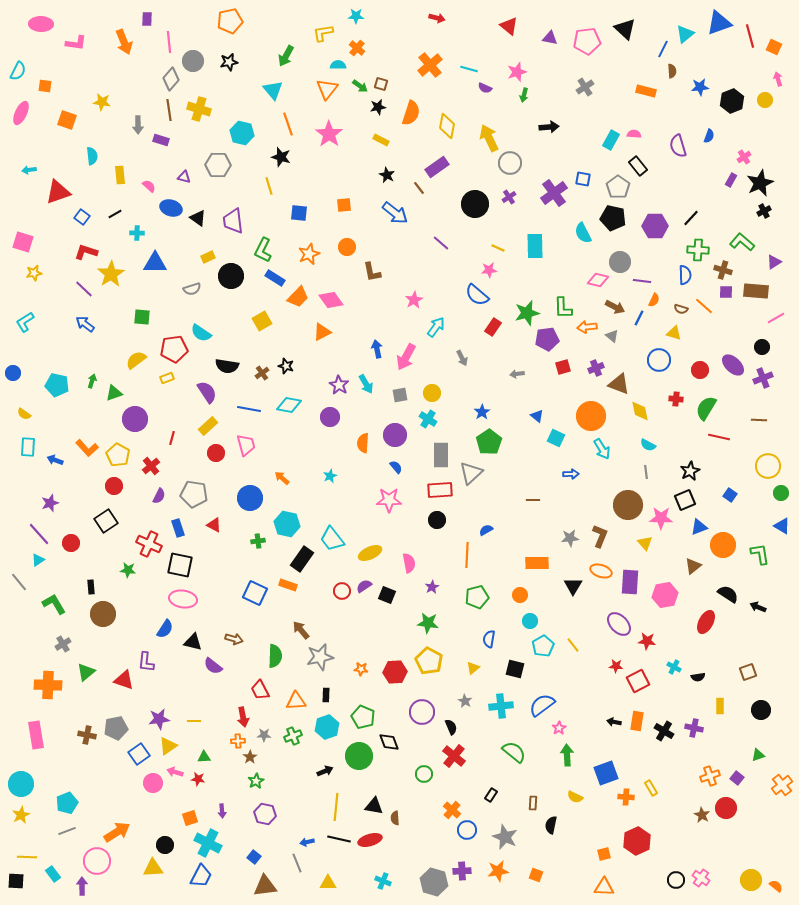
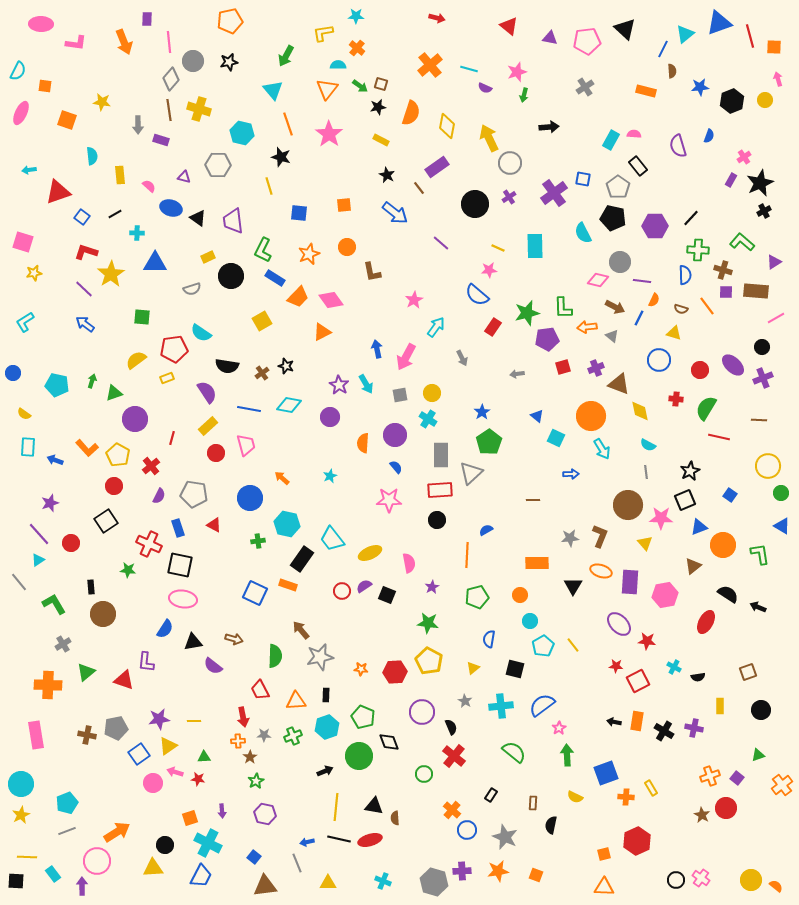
orange square at (774, 47): rotated 21 degrees counterclockwise
orange line at (704, 306): moved 3 px right; rotated 12 degrees clockwise
black triangle at (193, 642): rotated 24 degrees counterclockwise
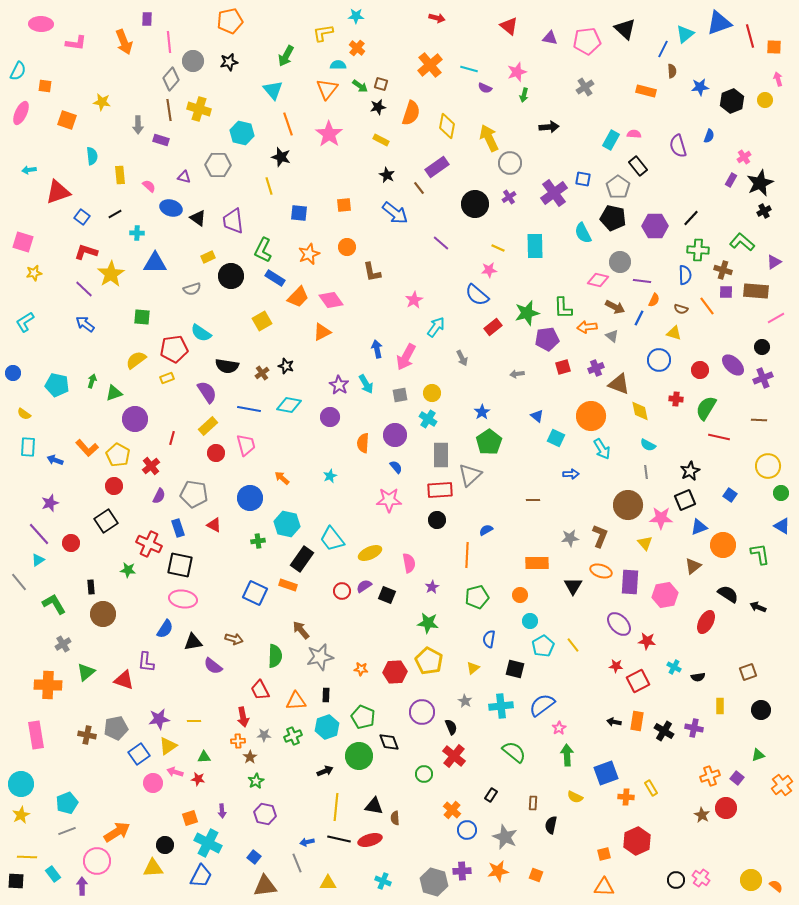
red rectangle at (493, 327): rotated 18 degrees clockwise
gray triangle at (471, 473): moved 1 px left, 2 px down
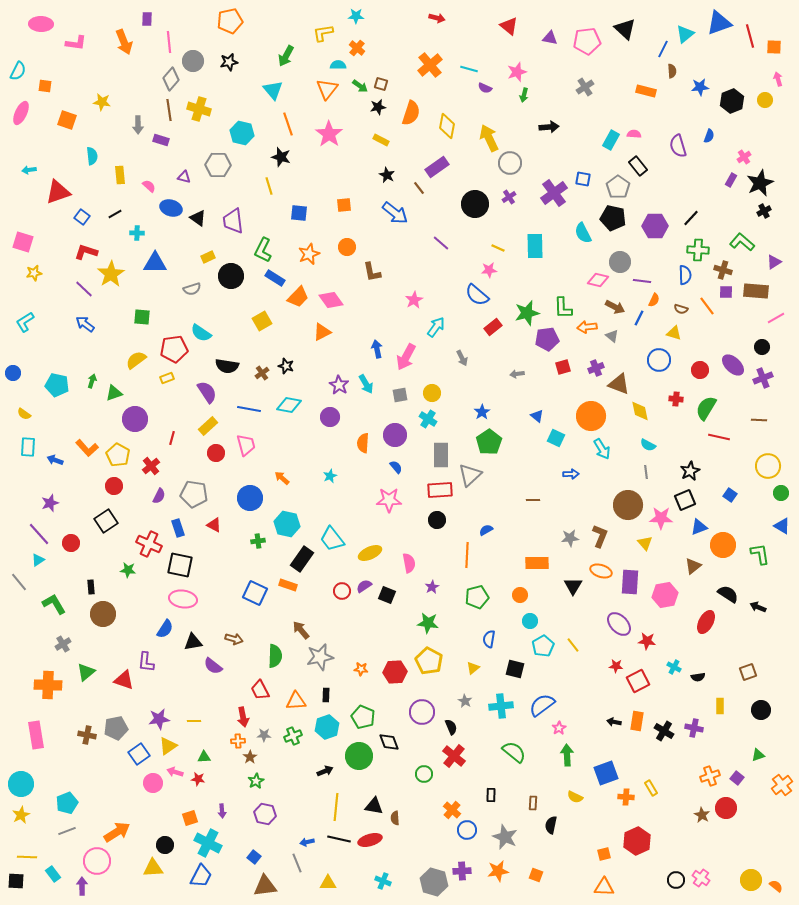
black rectangle at (491, 795): rotated 32 degrees counterclockwise
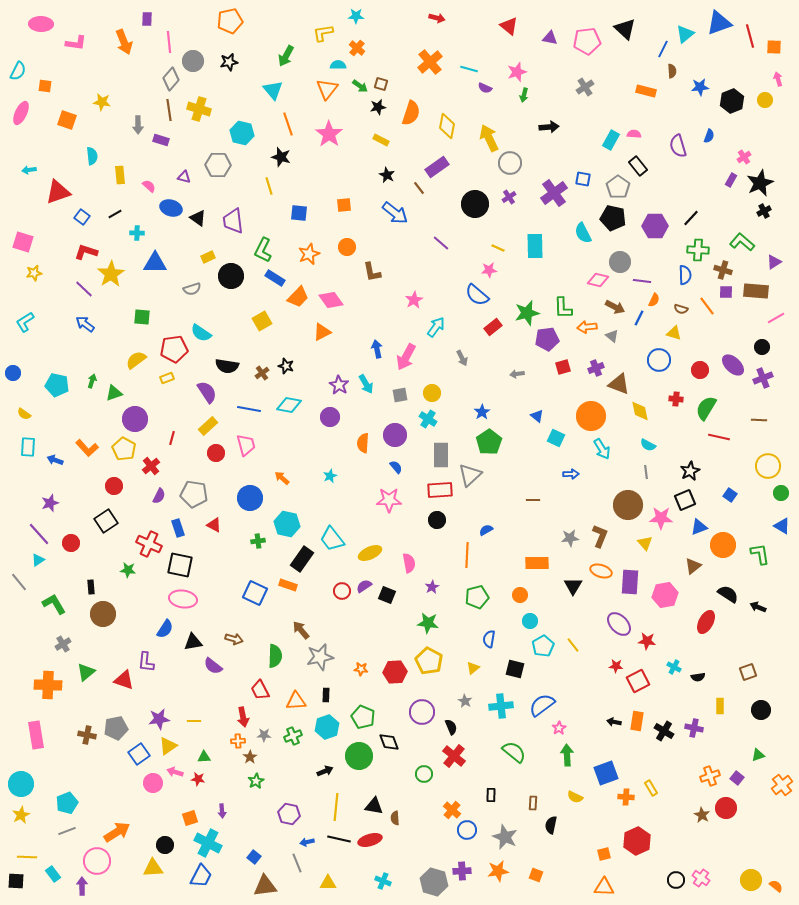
orange cross at (430, 65): moved 3 px up
yellow pentagon at (118, 455): moved 6 px right, 6 px up
purple hexagon at (265, 814): moved 24 px right
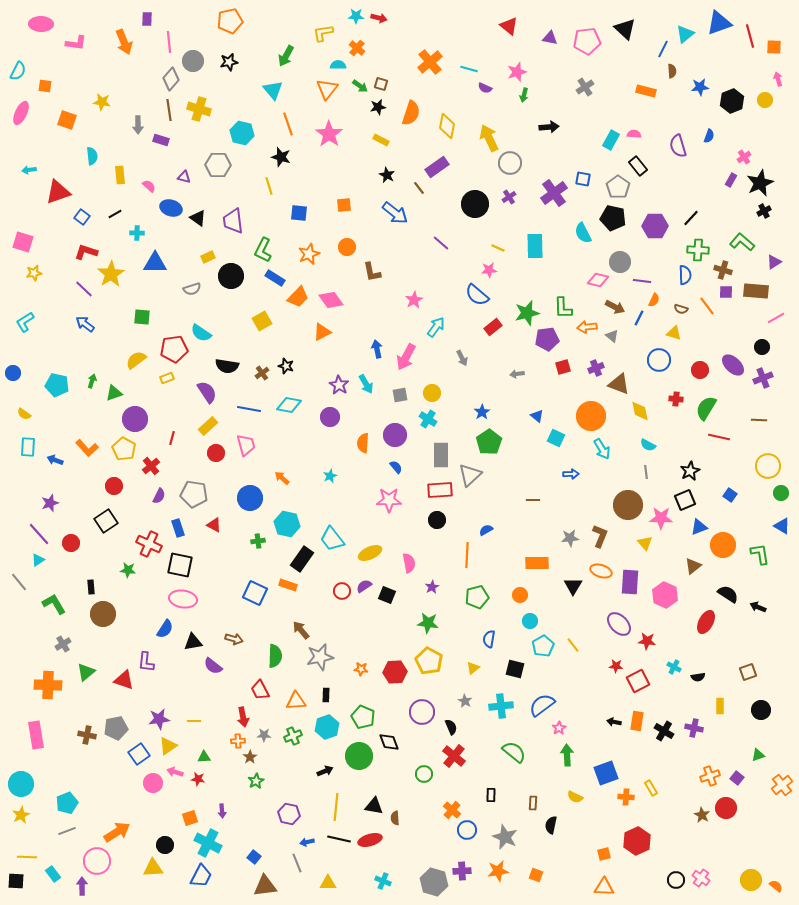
red arrow at (437, 18): moved 58 px left
pink hexagon at (665, 595): rotated 25 degrees counterclockwise
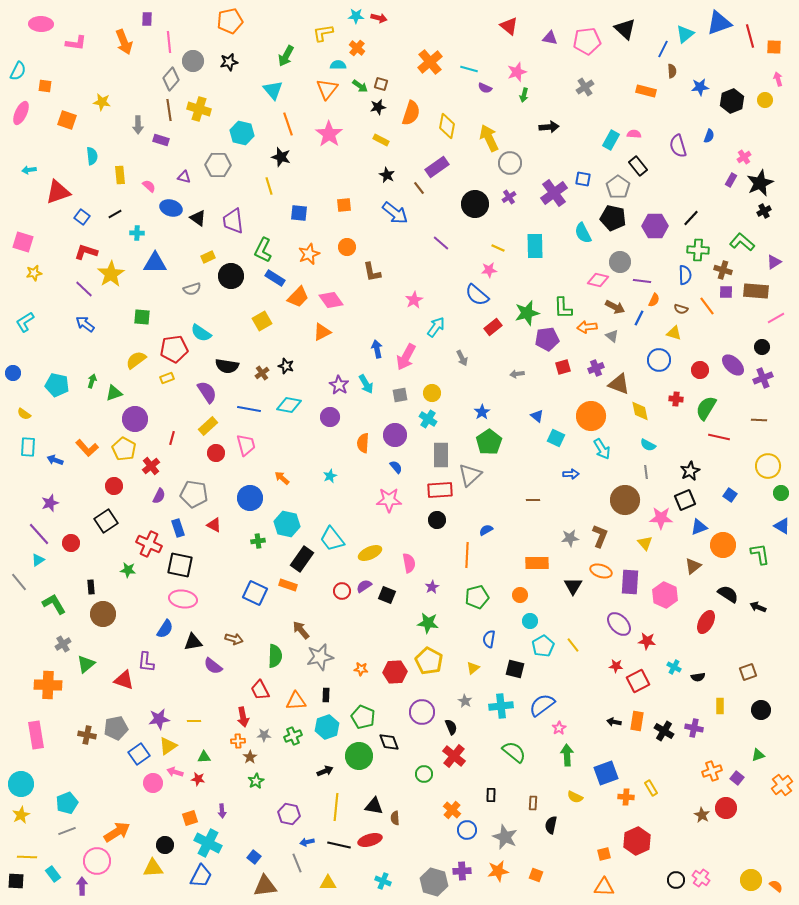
brown circle at (628, 505): moved 3 px left, 5 px up
green triangle at (86, 672): moved 8 px up
orange cross at (710, 776): moved 2 px right, 5 px up
black line at (339, 839): moved 6 px down
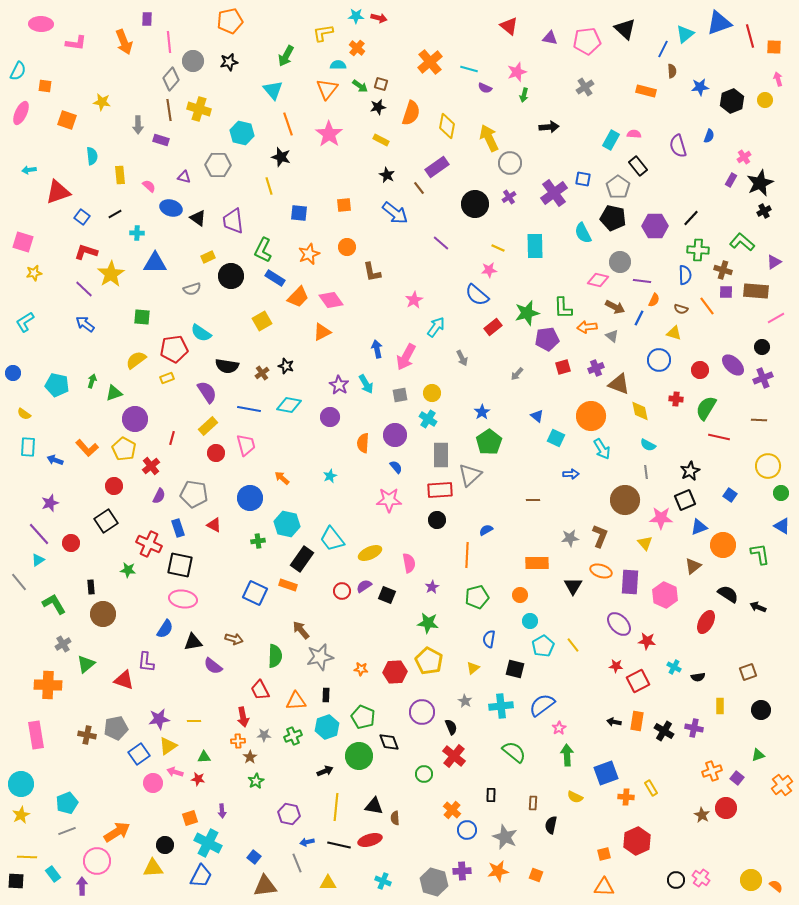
gray arrow at (517, 374): rotated 40 degrees counterclockwise
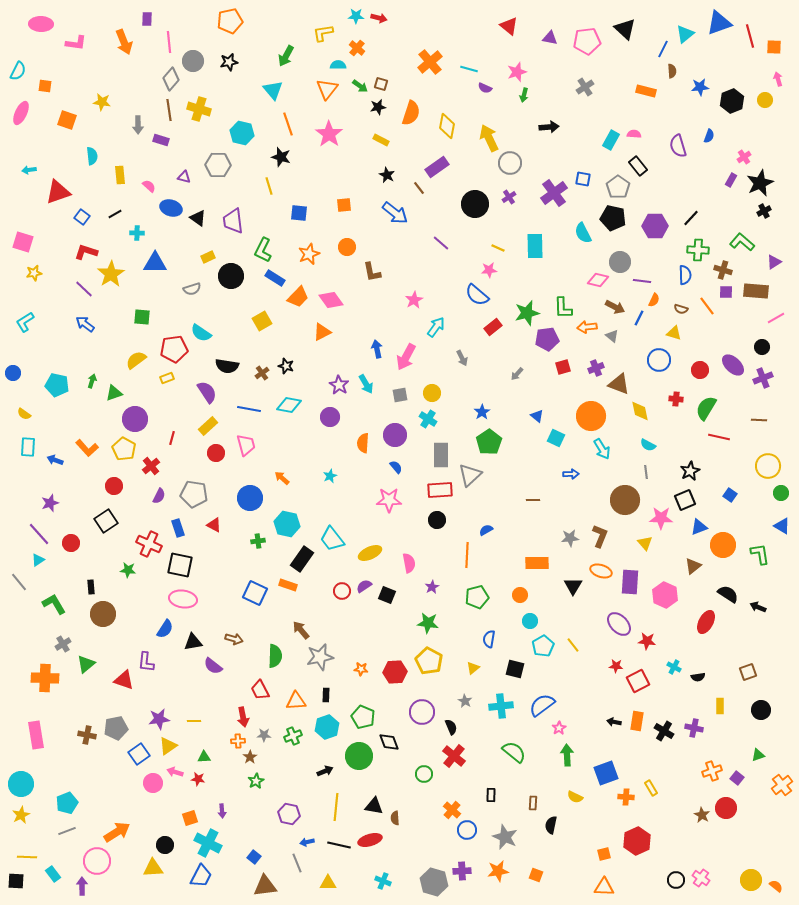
orange cross at (48, 685): moved 3 px left, 7 px up
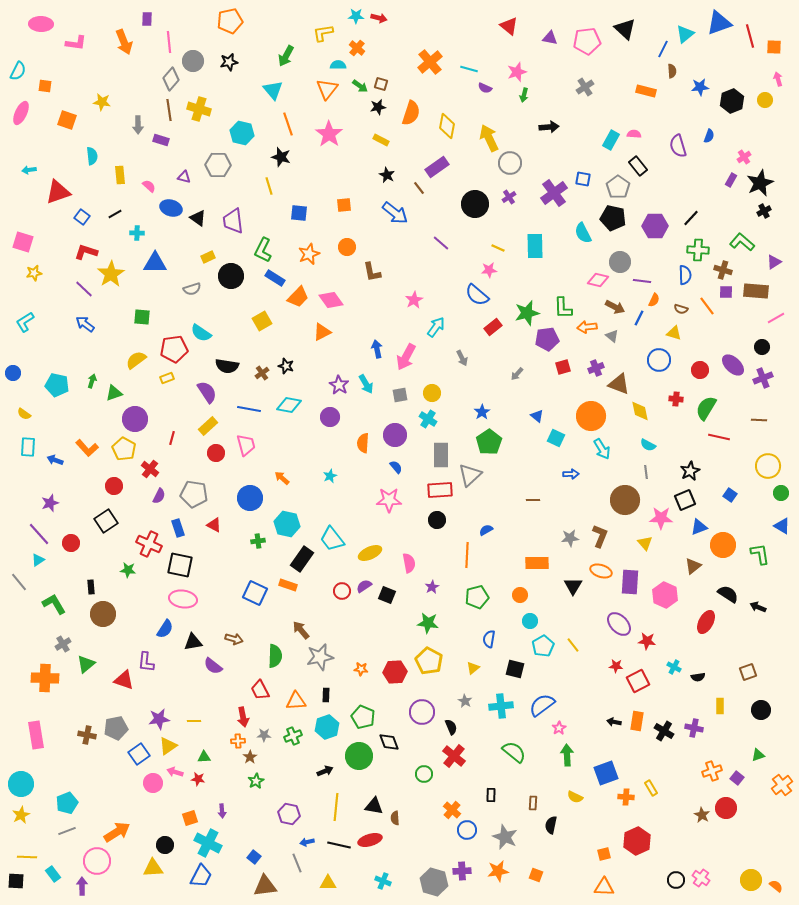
red cross at (151, 466): moved 1 px left, 3 px down; rotated 12 degrees counterclockwise
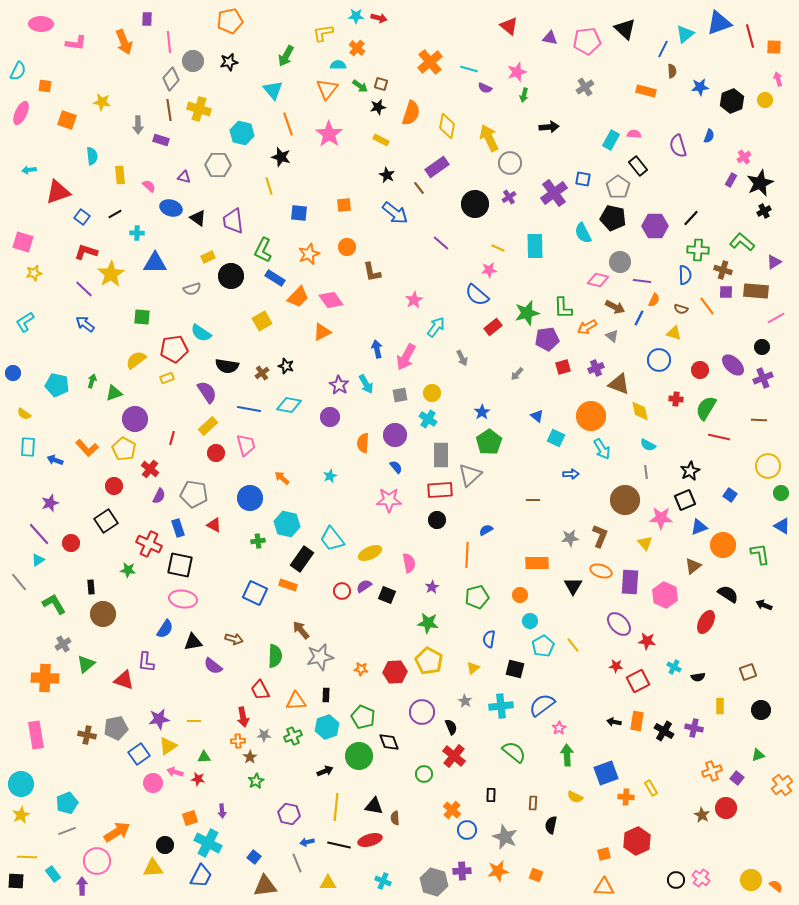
orange arrow at (587, 327): rotated 24 degrees counterclockwise
black arrow at (758, 607): moved 6 px right, 2 px up
